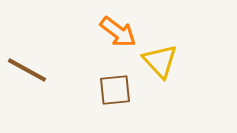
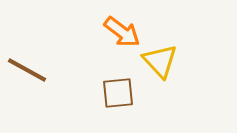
orange arrow: moved 4 px right
brown square: moved 3 px right, 3 px down
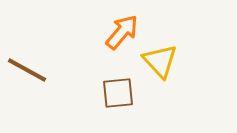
orange arrow: rotated 87 degrees counterclockwise
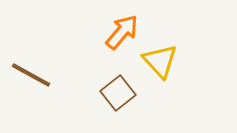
brown line: moved 4 px right, 5 px down
brown square: rotated 32 degrees counterclockwise
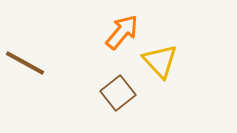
brown line: moved 6 px left, 12 px up
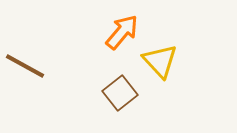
brown line: moved 3 px down
brown square: moved 2 px right
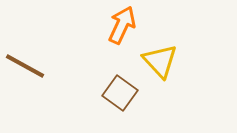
orange arrow: moved 7 px up; rotated 15 degrees counterclockwise
brown square: rotated 16 degrees counterclockwise
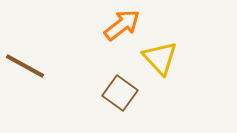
orange arrow: rotated 27 degrees clockwise
yellow triangle: moved 3 px up
